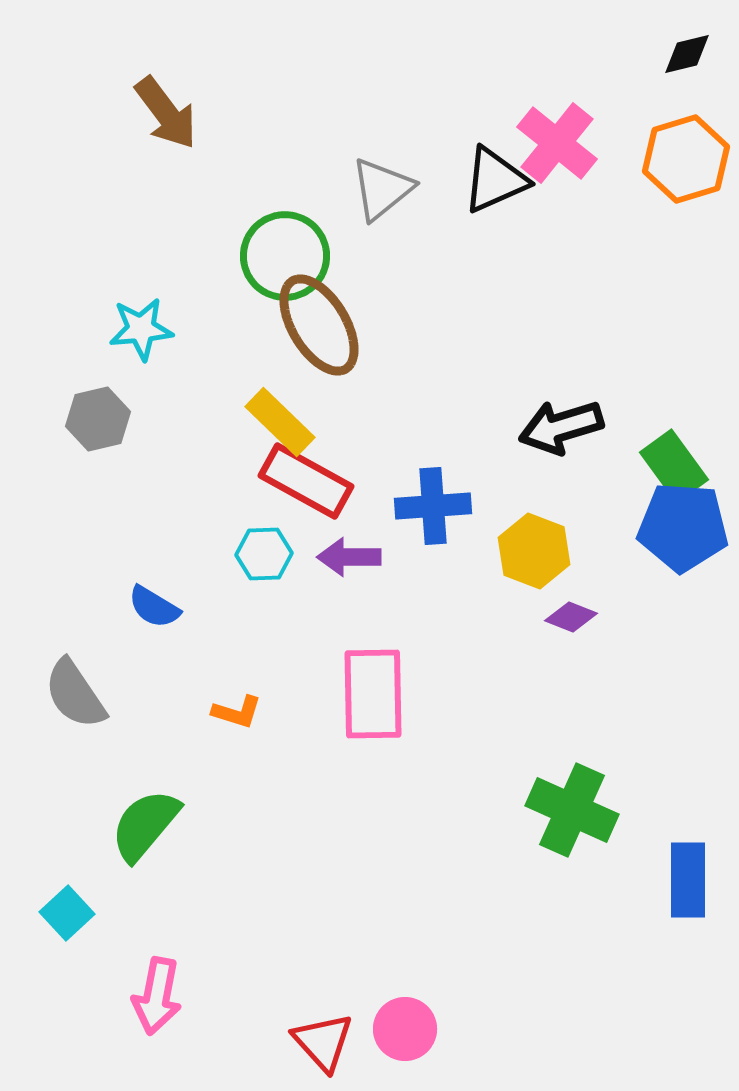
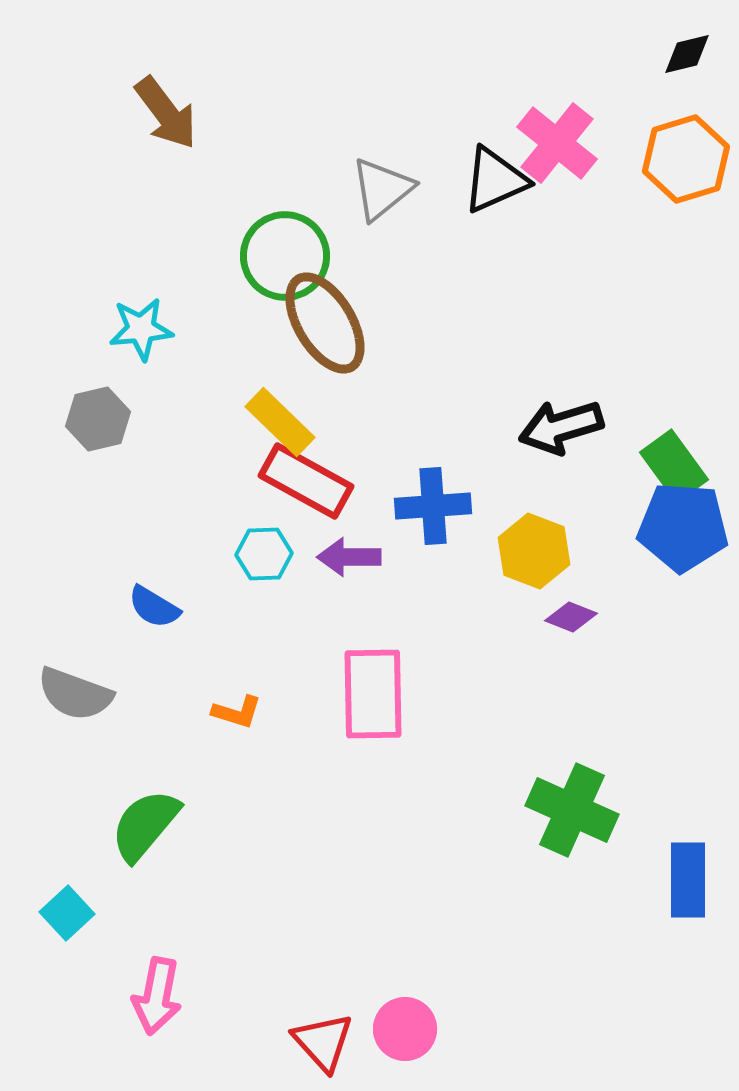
brown ellipse: moved 6 px right, 2 px up
gray semicircle: rotated 36 degrees counterclockwise
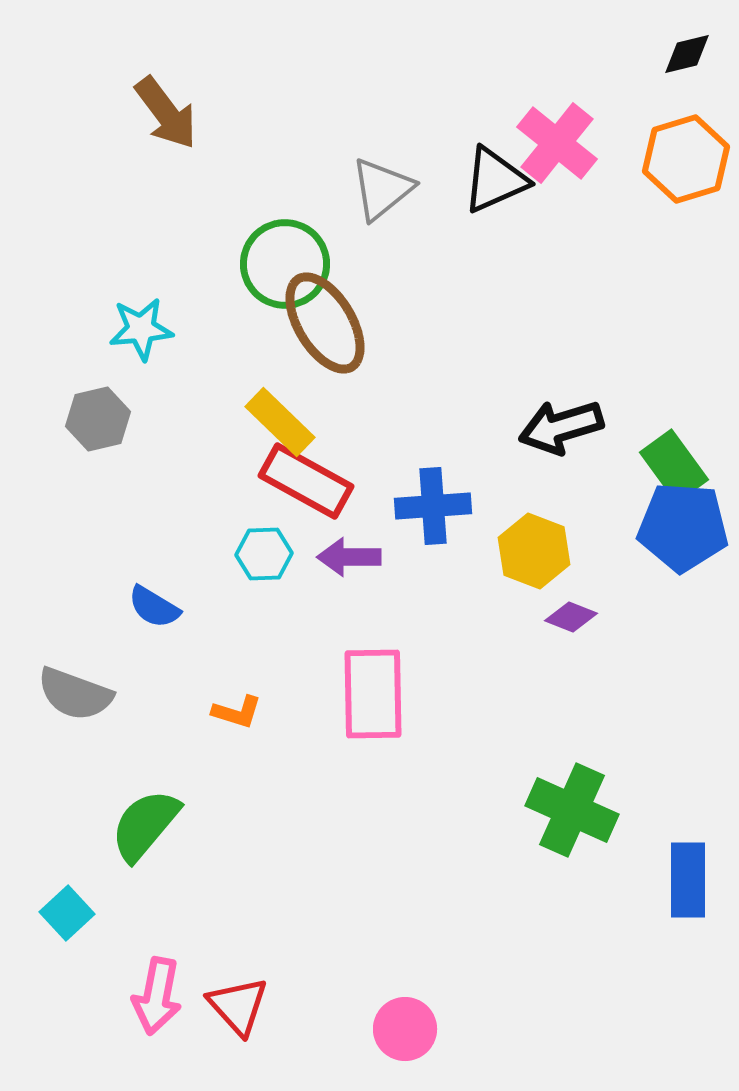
green circle: moved 8 px down
red triangle: moved 85 px left, 36 px up
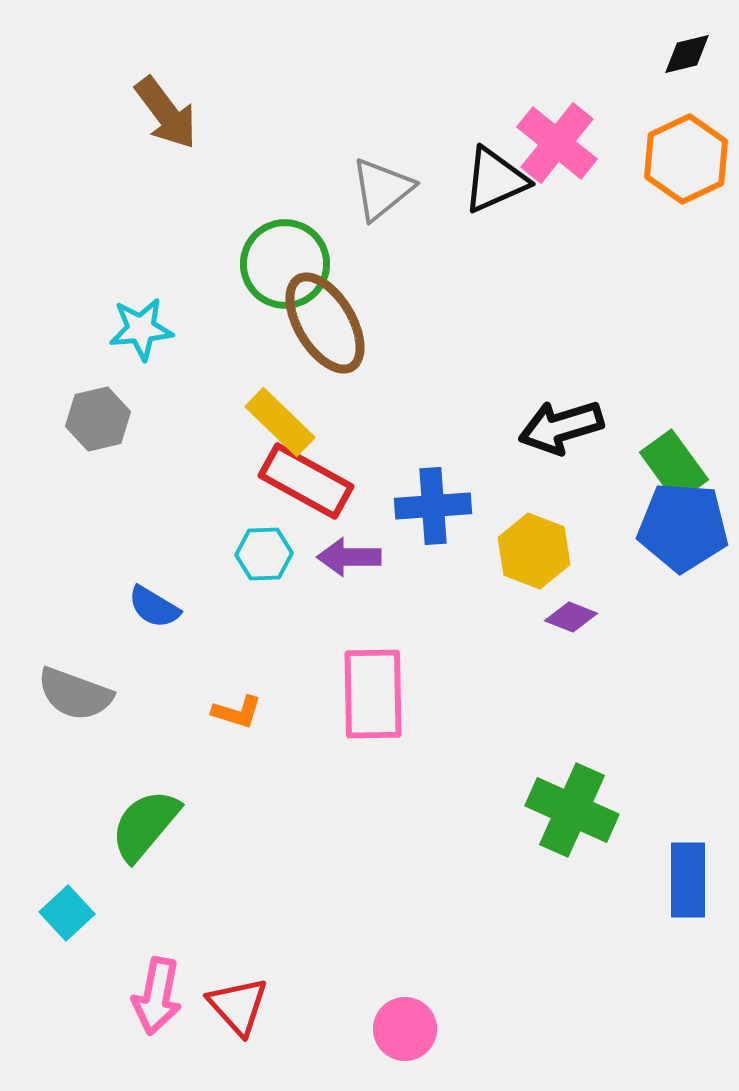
orange hexagon: rotated 8 degrees counterclockwise
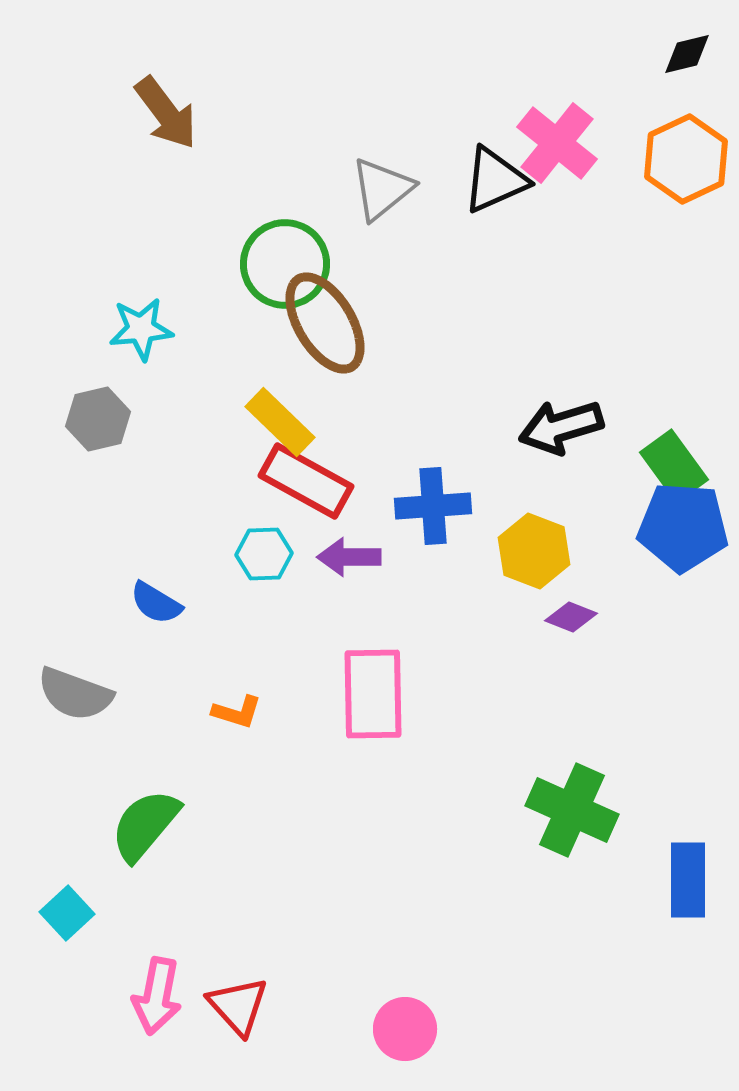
blue semicircle: moved 2 px right, 4 px up
